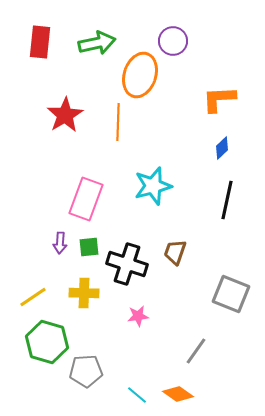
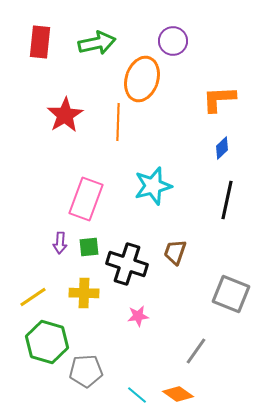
orange ellipse: moved 2 px right, 4 px down
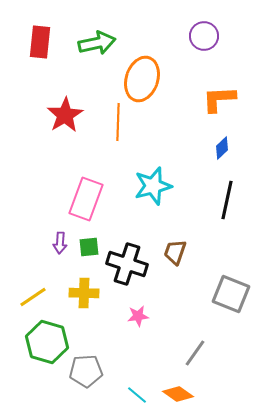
purple circle: moved 31 px right, 5 px up
gray line: moved 1 px left, 2 px down
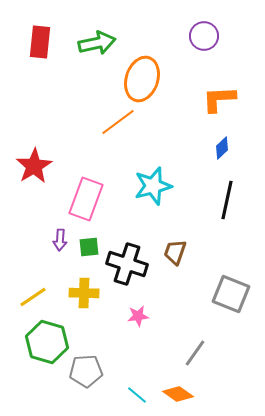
red star: moved 31 px left, 51 px down
orange line: rotated 51 degrees clockwise
purple arrow: moved 3 px up
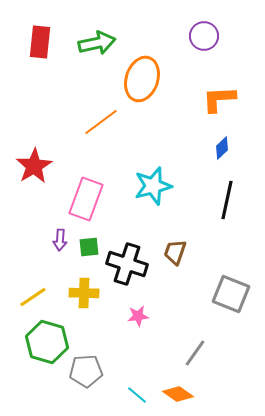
orange line: moved 17 px left
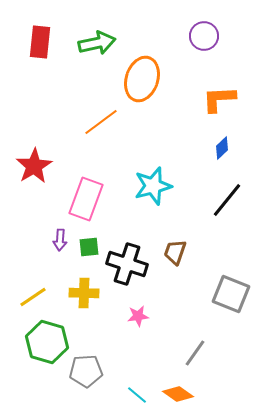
black line: rotated 27 degrees clockwise
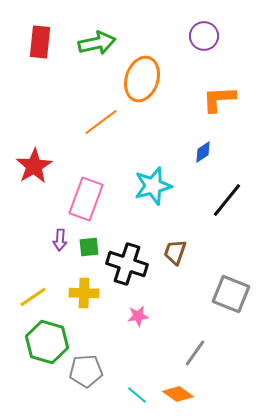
blue diamond: moved 19 px left, 4 px down; rotated 10 degrees clockwise
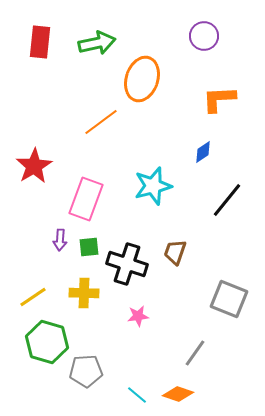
gray square: moved 2 px left, 5 px down
orange diamond: rotated 16 degrees counterclockwise
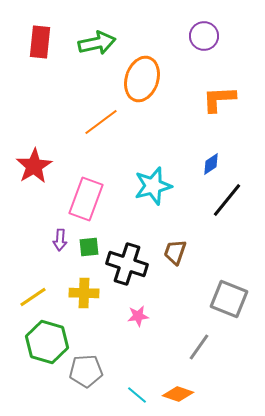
blue diamond: moved 8 px right, 12 px down
gray line: moved 4 px right, 6 px up
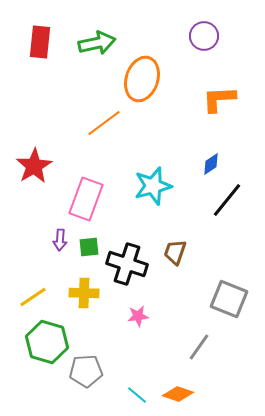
orange line: moved 3 px right, 1 px down
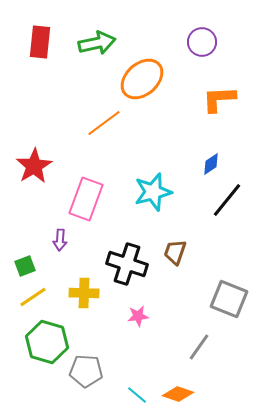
purple circle: moved 2 px left, 6 px down
orange ellipse: rotated 30 degrees clockwise
cyan star: moved 6 px down
green square: moved 64 px left, 19 px down; rotated 15 degrees counterclockwise
gray pentagon: rotated 8 degrees clockwise
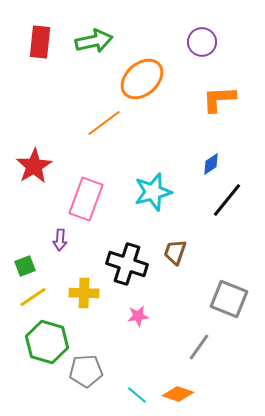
green arrow: moved 3 px left, 2 px up
gray pentagon: rotated 8 degrees counterclockwise
